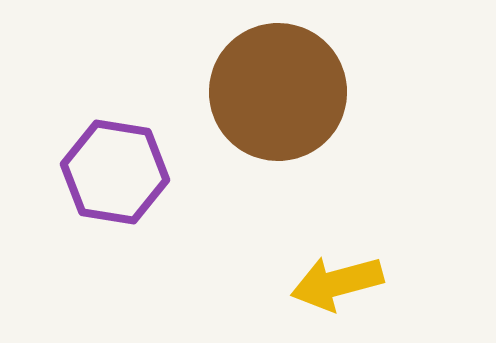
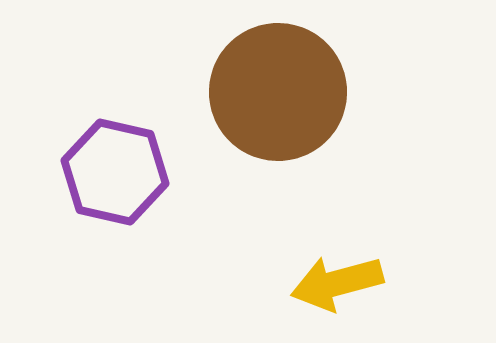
purple hexagon: rotated 4 degrees clockwise
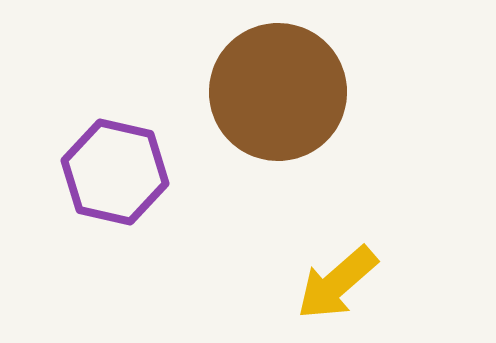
yellow arrow: rotated 26 degrees counterclockwise
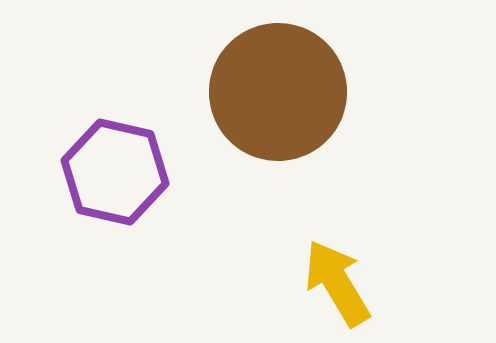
yellow arrow: rotated 100 degrees clockwise
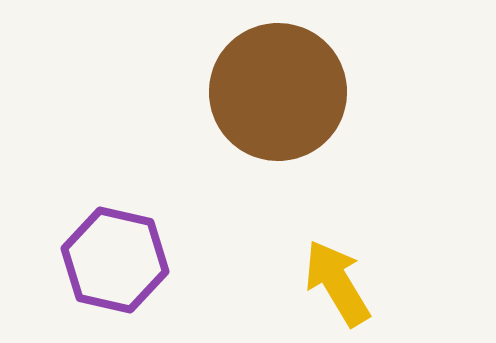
purple hexagon: moved 88 px down
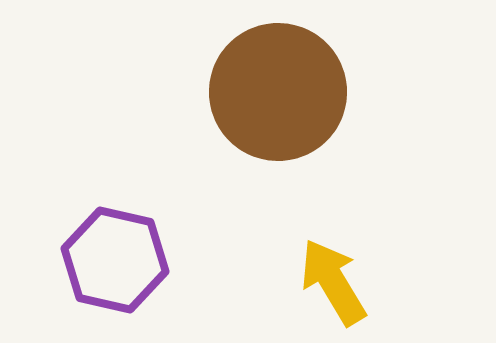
yellow arrow: moved 4 px left, 1 px up
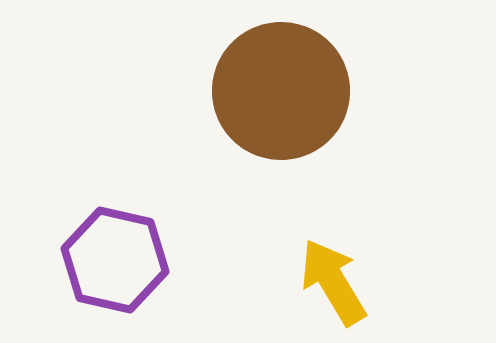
brown circle: moved 3 px right, 1 px up
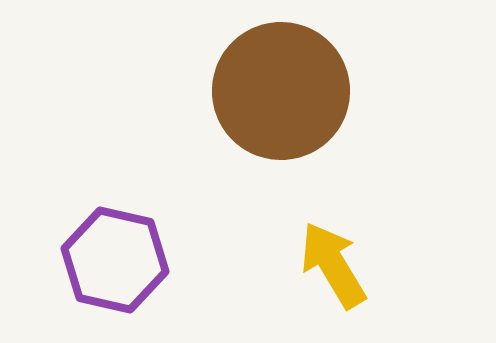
yellow arrow: moved 17 px up
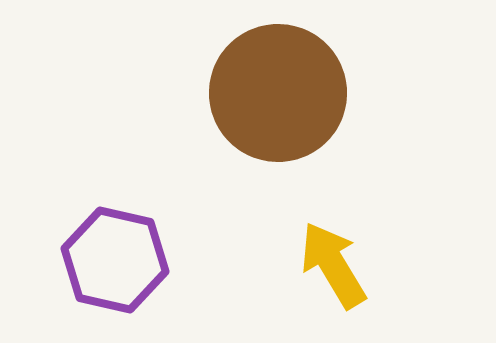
brown circle: moved 3 px left, 2 px down
